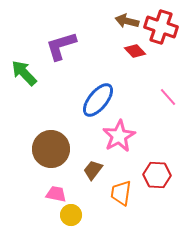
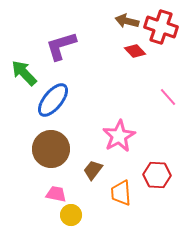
blue ellipse: moved 45 px left
orange trapezoid: rotated 12 degrees counterclockwise
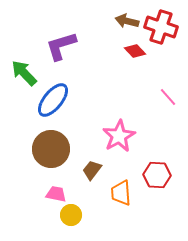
brown trapezoid: moved 1 px left
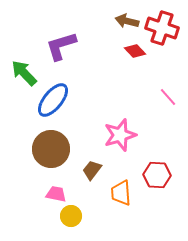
red cross: moved 1 px right, 1 px down
pink star: moved 1 px right, 1 px up; rotated 12 degrees clockwise
yellow circle: moved 1 px down
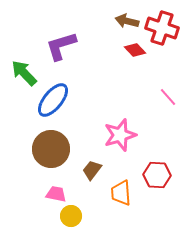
red diamond: moved 1 px up
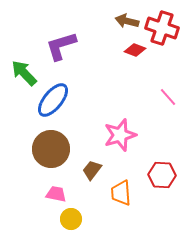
red diamond: rotated 25 degrees counterclockwise
red hexagon: moved 5 px right
yellow circle: moved 3 px down
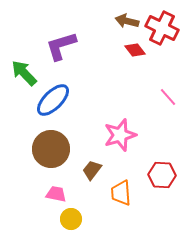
red cross: rotated 8 degrees clockwise
red diamond: rotated 30 degrees clockwise
blue ellipse: rotated 6 degrees clockwise
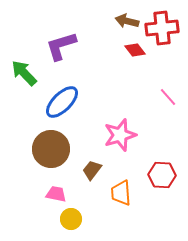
red cross: rotated 32 degrees counterclockwise
blue ellipse: moved 9 px right, 2 px down
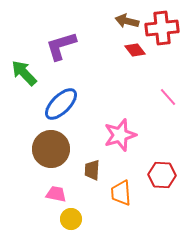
blue ellipse: moved 1 px left, 2 px down
brown trapezoid: rotated 35 degrees counterclockwise
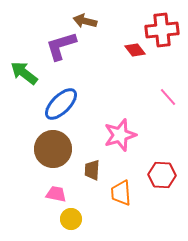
brown arrow: moved 42 px left
red cross: moved 2 px down
green arrow: rotated 8 degrees counterclockwise
brown circle: moved 2 px right
